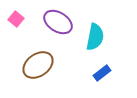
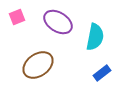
pink square: moved 1 px right, 2 px up; rotated 28 degrees clockwise
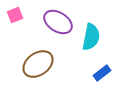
pink square: moved 2 px left, 2 px up
cyan semicircle: moved 4 px left
brown ellipse: moved 1 px up
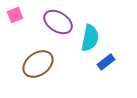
cyan semicircle: moved 1 px left, 1 px down
blue rectangle: moved 4 px right, 11 px up
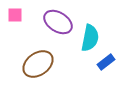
pink square: rotated 21 degrees clockwise
